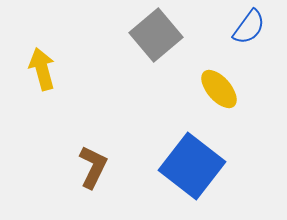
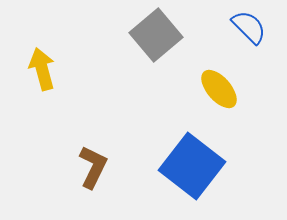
blue semicircle: rotated 81 degrees counterclockwise
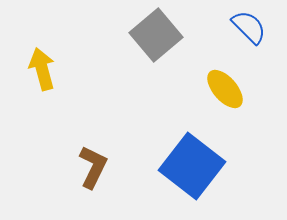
yellow ellipse: moved 6 px right
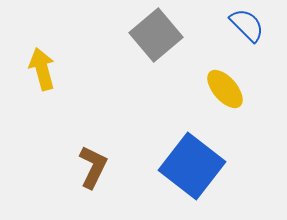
blue semicircle: moved 2 px left, 2 px up
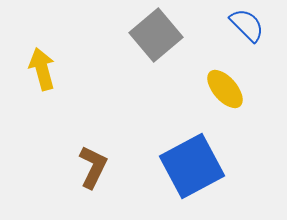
blue square: rotated 24 degrees clockwise
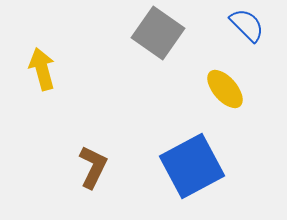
gray square: moved 2 px right, 2 px up; rotated 15 degrees counterclockwise
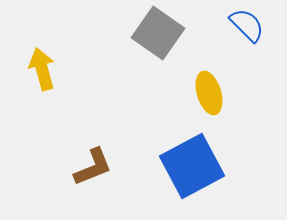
yellow ellipse: moved 16 px left, 4 px down; rotated 24 degrees clockwise
brown L-shape: rotated 42 degrees clockwise
